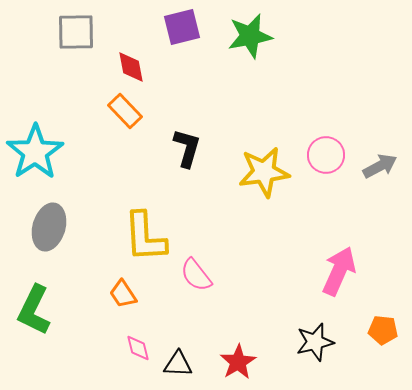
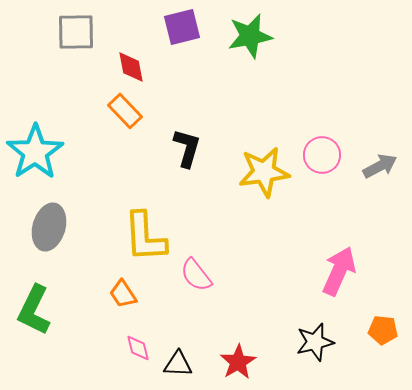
pink circle: moved 4 px left
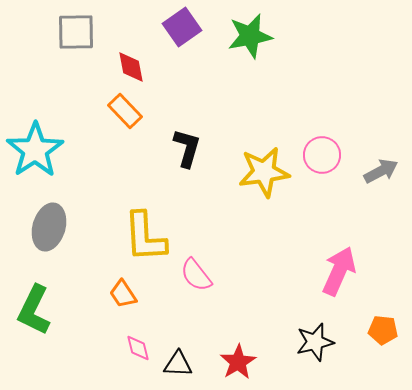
purple square: rotated 21 degrees counterclockwise
cyan star: moved 2 px up
gray arrow: moved 1 px right, 5 px down
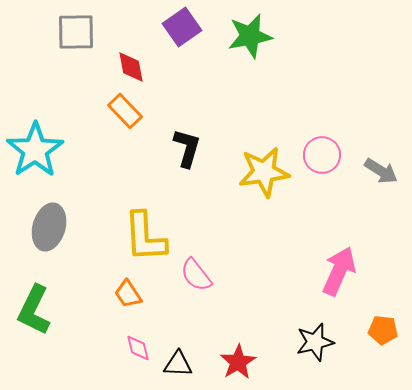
gray arrow: rotated 60 degrees clockwise
orange trapezoid: moved 5 px right
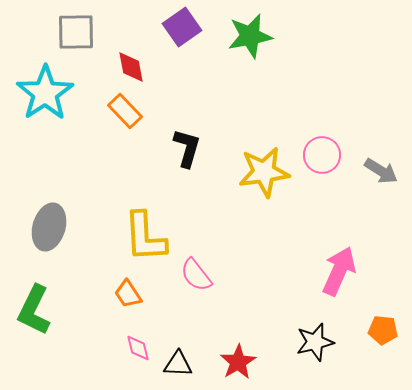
cyan star: moved 10 px right, 57 px up
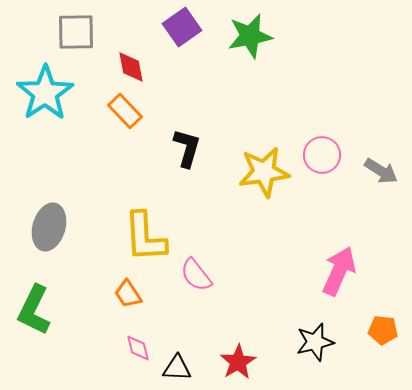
black triangle: moved 1 px left, 4 px down
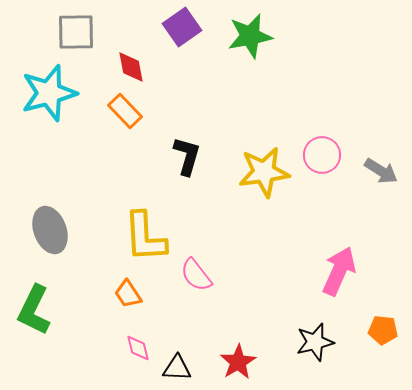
cyan star: moved 4 px right; rotated 18 degrees clockwise
black L-shape: moved 8 px down
gray ellipse: moved 1 px right, 3 px down; rotated 36 degrees counterclockwise
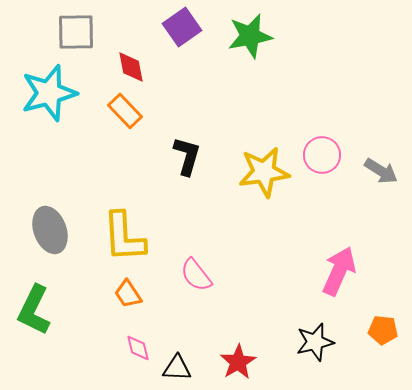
yellow L-shape: moved 21 px left
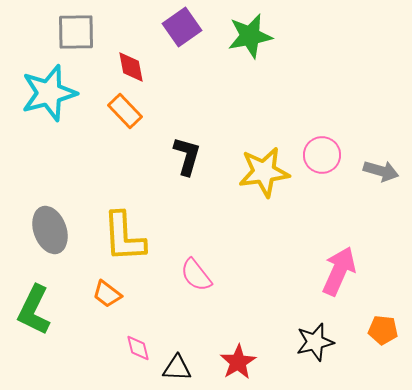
gray arrow: rotated 16 degrees counterclockwise
orange trapezoid: moved 21 px left; rotated 20 degrees counterclockwise
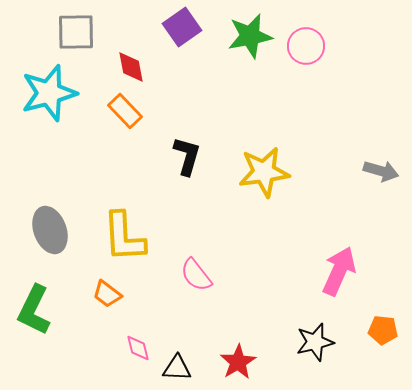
pink circle: moved 16 px left, 109 px up
